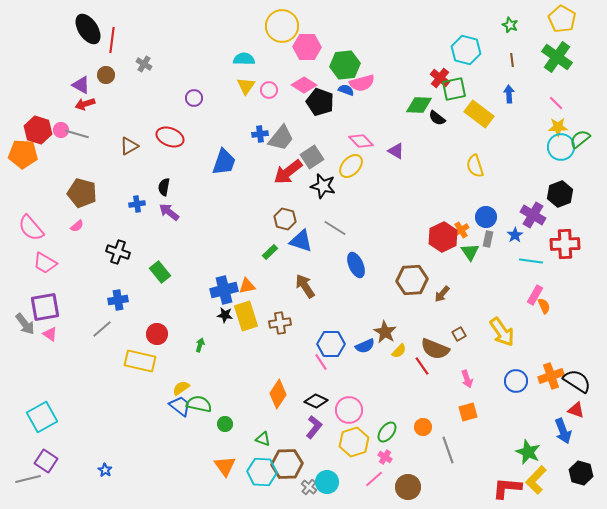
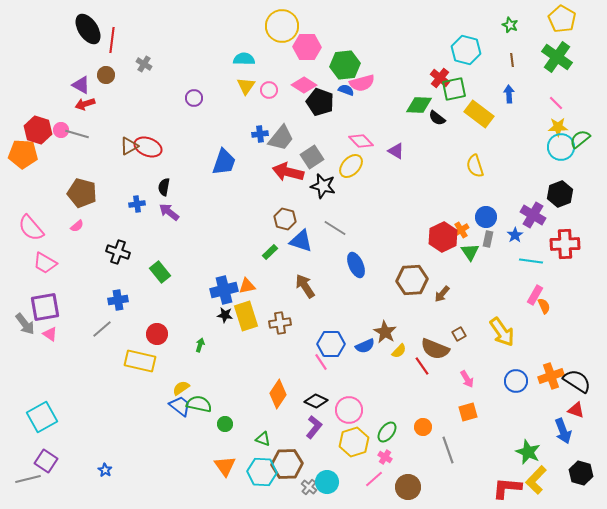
red ellipse at (170, 137): moved 22 px left, 10 px down
red arrow at (288, 172): rotated 52 degrees clockwise
pink arrow at (467, 379): rotated 12 degrees counterclockwise
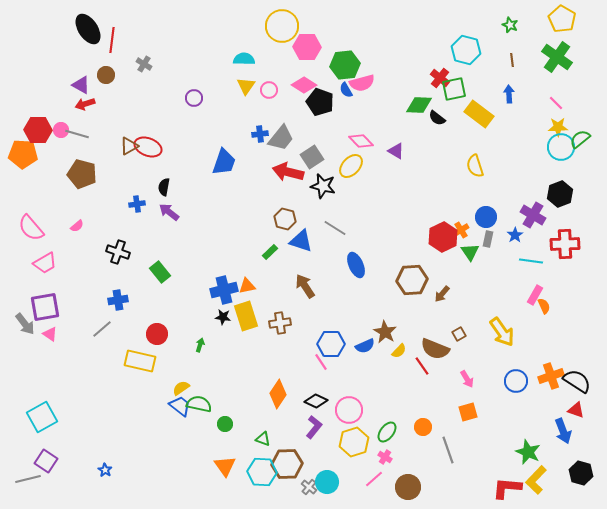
blue semicircle at (346, 90): rotated 140 degrees counterclockwise
red hexagon at (38, 130): rotated 16 degrees counterclockwise
brown pentagon at (82, 193): moved 19 px up
pink trapezoid at (45, 263): rotated 60 degrees counterclockwise
black star at (225, 315): moved 2 px left, 2 px down
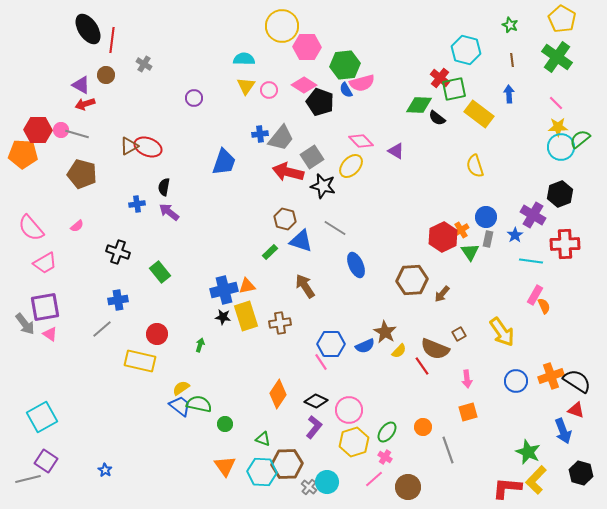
pink arrow at (467, 379): rotated 24 degrees clockwise
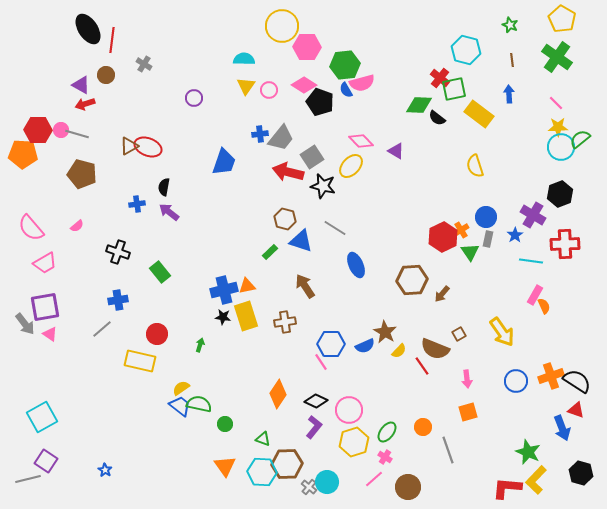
brown cross at (280, 323): moved 5 px right, 1 px up
blue arrow at (563, 431): moved 1 px left, 3 px up
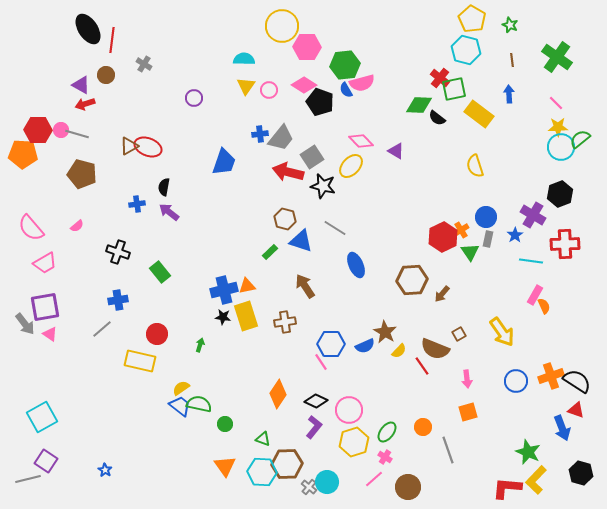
yellow pentagon at (562, 19): moved 90 px left
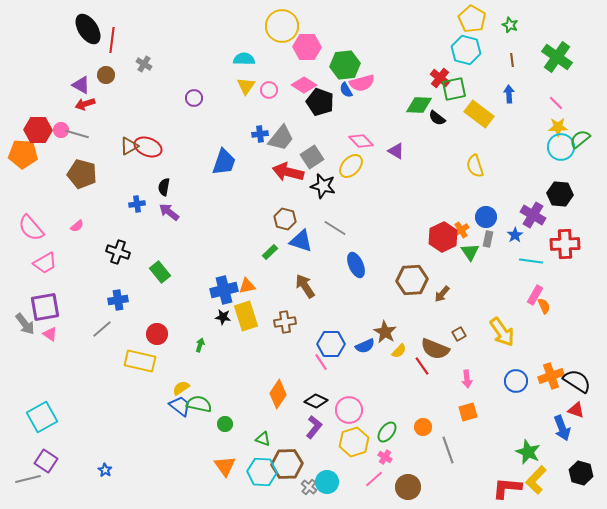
black hexagon at (560, 194): rotated 25 degrees clockwise
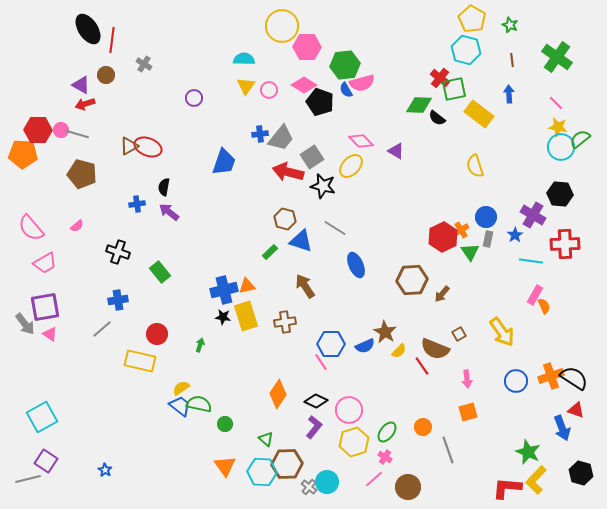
yellow star at (558, 127): rotated 12 degrees clockwise
black semicircle at (577, 381): moved 3 px left, 3 px up
green triangle at (263, 439): moved 3 px right; rotated 21 degrees clockwise
